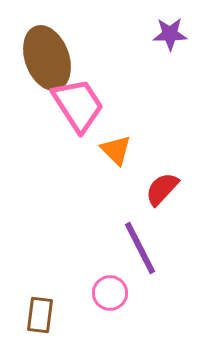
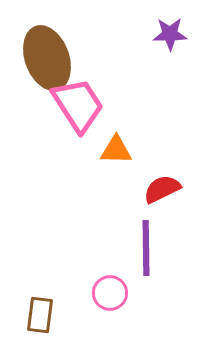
orange triangle: rotated 44 degrees counterclockwise
red semicircle: rotated 21 degrees clockwise
purple line: moved 6 px right; rotated 26 degrees clockwise
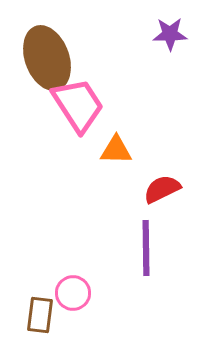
pink circle: moved 37 px left
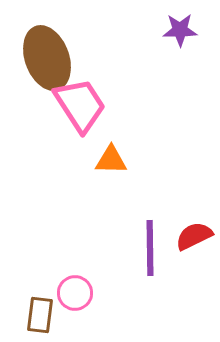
purple star: moved 10 px right, 4 px up
pink trapezoid: moved 2 px right
orange triangle: moved 5 px left, 10 px down
red semicircle: moved 32 px right, 47 px down
purple line: moved 4 px right
pink circle: moved 2 px right
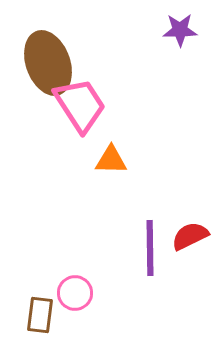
brown ellipse: moved 1 px right, 5 px down
red semicircle: moved 4 px left
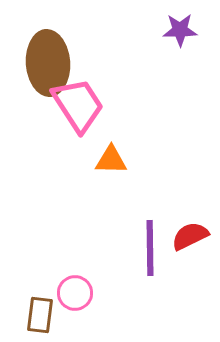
brown ellipse: rotated 16 degrees clockwise
pink trapezoid: moved 2 px left
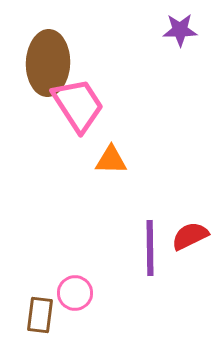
brown ellipse: rotated 6 degrees clockwise
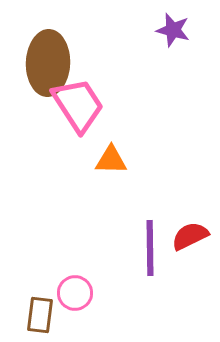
purple star: moved 7 px left; rotated 16 degrees clockwise
